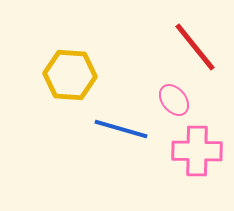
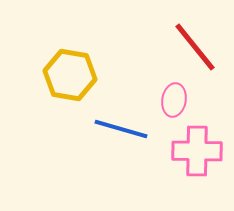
yellow hexagon: rotated 6 degrees clockwise
pink ellipse: rotated 48 degrees clockwise
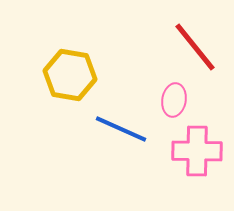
blue line: rotated 8 degrees clockwise
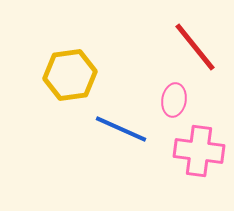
yellow hexagon: rotated 18 degrees counterclockwise
pink cross: moved 2 px right; rotated 6 degrees clockwise
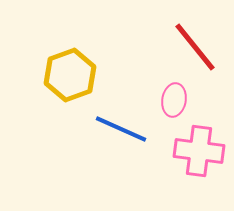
yellow hexagon: rotated 12 degrees counterclockwise
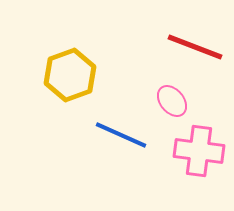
red line: rotated 30 degrees counterclockwise
pink ellipse: moved 2 px left, 1 px down; rotated 48 degrees counterclockwise
blue line: moved 6 px down
